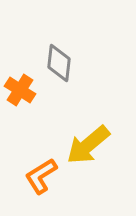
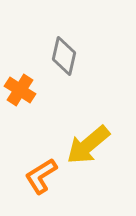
gray diamond: moved 5 px right, 7 px up; rotated 6 degrees clockwise
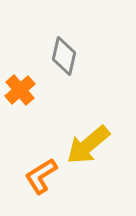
orange cross: rotated 16 degrees clockwise
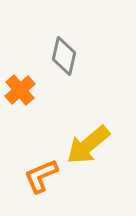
orange L-shape: rotated 9 degrees clockwise
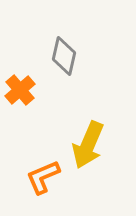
yellow arrow: rotated 27 degrees counterclockwise
orange L-shape: moved 2 px right, 1 px down
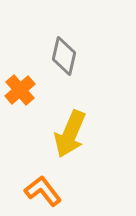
yellow arrow: moved 18 px left, 11 px up
orange L-shape: moved 14 px down; rotated 75 degrees clockwise
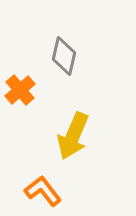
yellow arrow: moved 3 px right, 2 px down
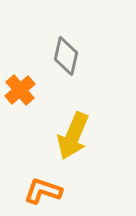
gray diamond: moved 2 px right
orange L-shape: rotated 33 degrees counterclockwise
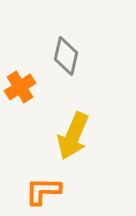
orange cross: moved 3 px up; rotated 8 degrees clockwise
orange L-shape: rotated 18 degrees counterclockwise
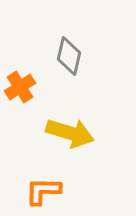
gray diamond: moved 3 px right
yellow arrow: moved 3 px left, 3 px up; rotated 96 degrees counterclockwise
